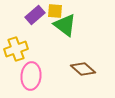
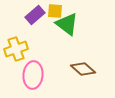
green triangle: moved 2 px right, 1 px up
pink ellipse: moved 2 px right, 1 px up
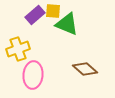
yellow square: moved 2 px left
green triangle: rotated 15 degrees counterclockwise
yellow cross: moved 2 px right
brown diamond: moved 2 px right
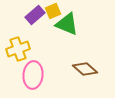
yellow square: rotated 28 degrees counterclockwise
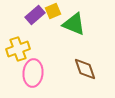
green triangle: moved 7 px right
brown diamond: rotated 30 degrees clockwise
pink ellipse: moved 2 px up
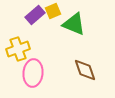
brown diamond: moved 1 px down
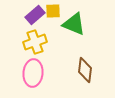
yellow square: rotated 21 degrees clockwise
yellow cross: moved 17 px right, 7 px up
brown diamond: rotated 25 degrees clockwise
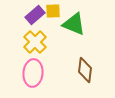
yellow cross: rotated 25 degrees counterclockwise
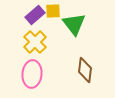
green triangle: rotated 30 degrees clockwise
pink ellipse: moved 1 px left, 1 px down
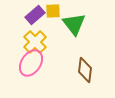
pink ellipse: moved 1 px left, 11 px up; rotated 28 degrees clockwise
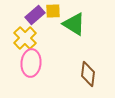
green triangle: rotated 20 degrees counterclockwise
yellow cross: moved 10 px left, 4 px up
pink ellipse: rotated 28 degrees counterclockwise
brown diamond: moved 3 px right, 4 px down
